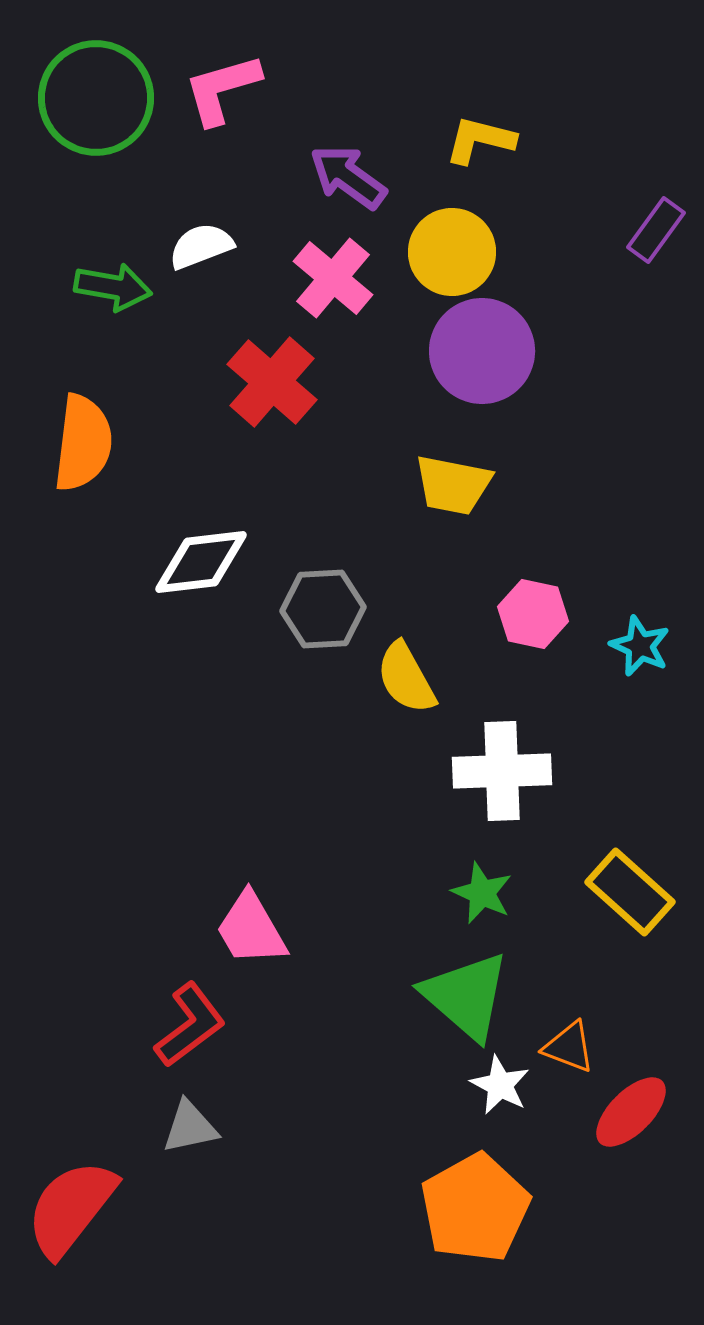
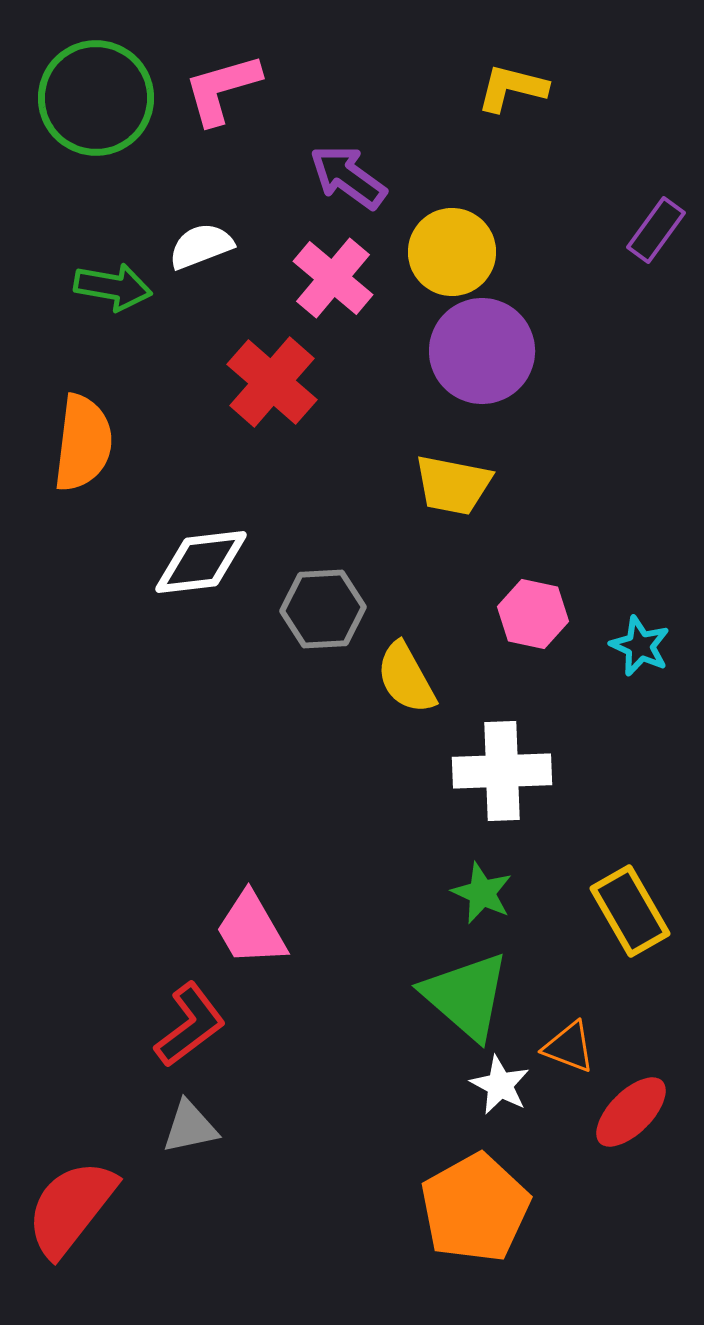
yellow L-shape: moved 32 px right, 52 px up
yellow rectangle: moved 19 px down; rotated 18 degrees clockwise
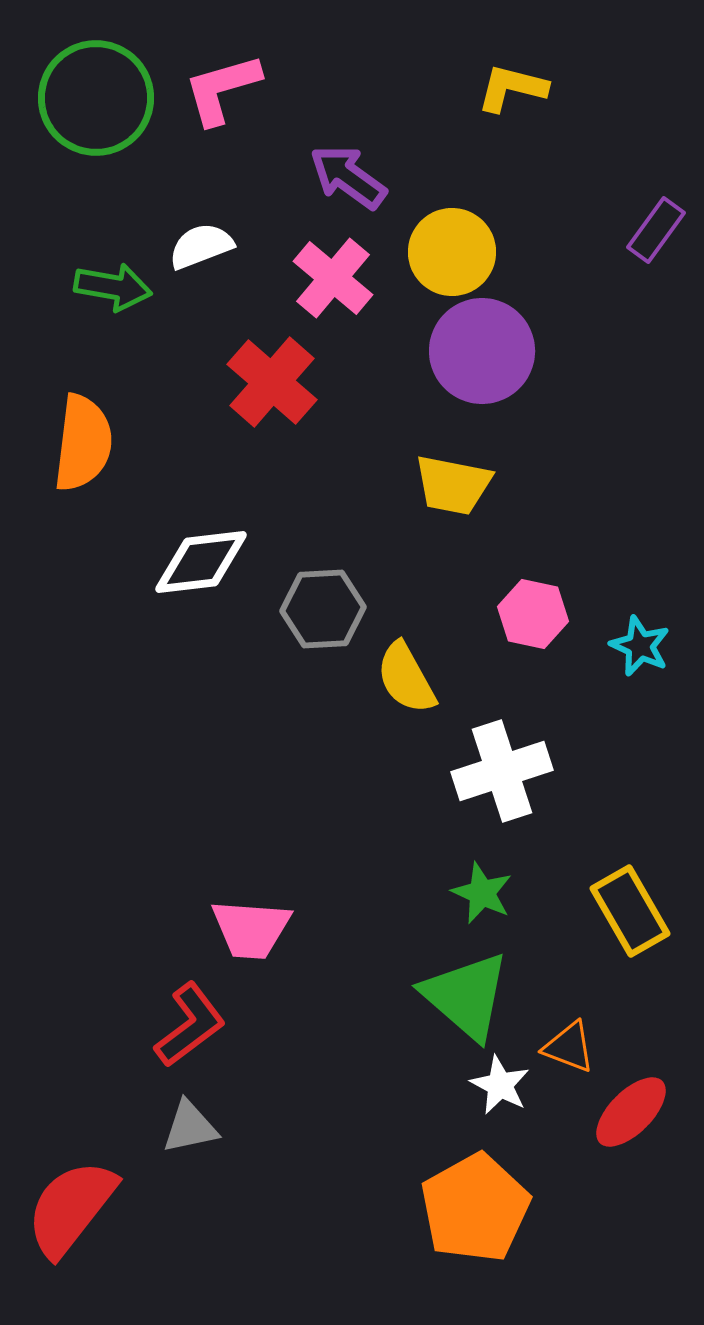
white cross: rotated 16 degrees counterclockwise
pink trapezoid: rotated 56 degrees counterclockwise
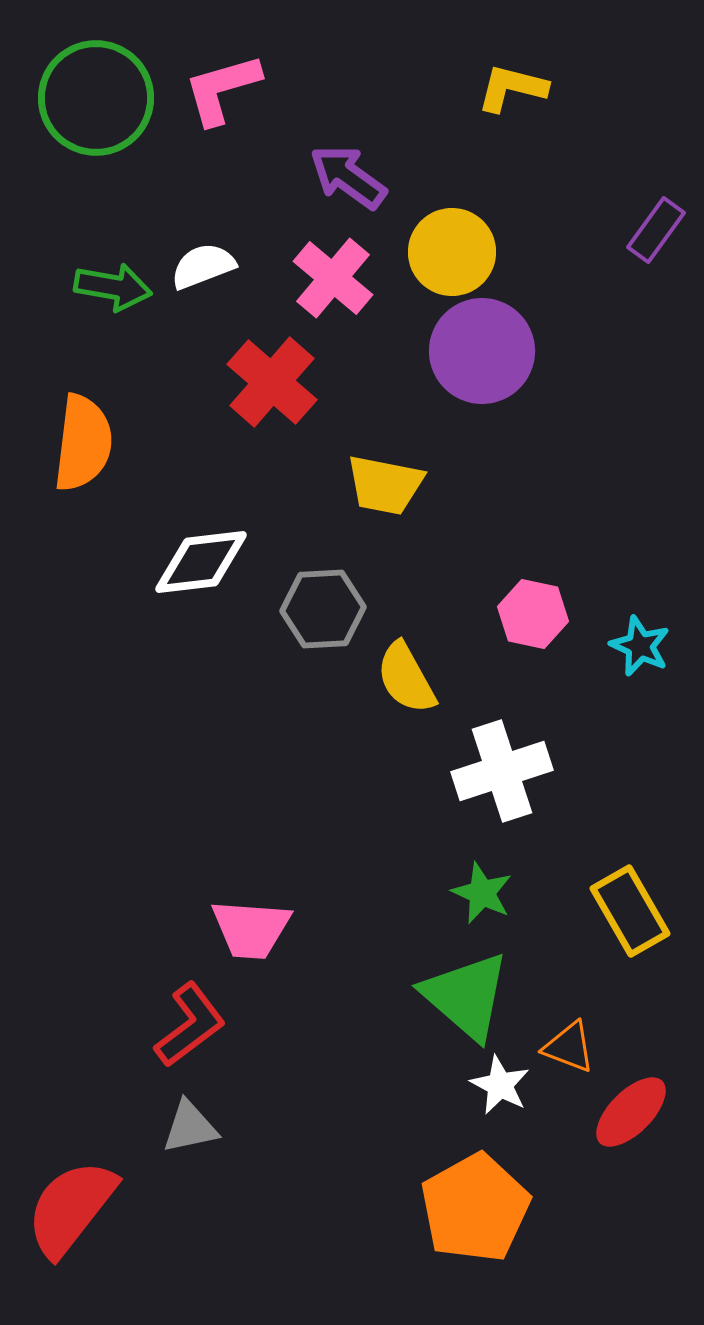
white semicircle: moved 2 px right, 20 px down
yellow trapezoid: moved 68 px left
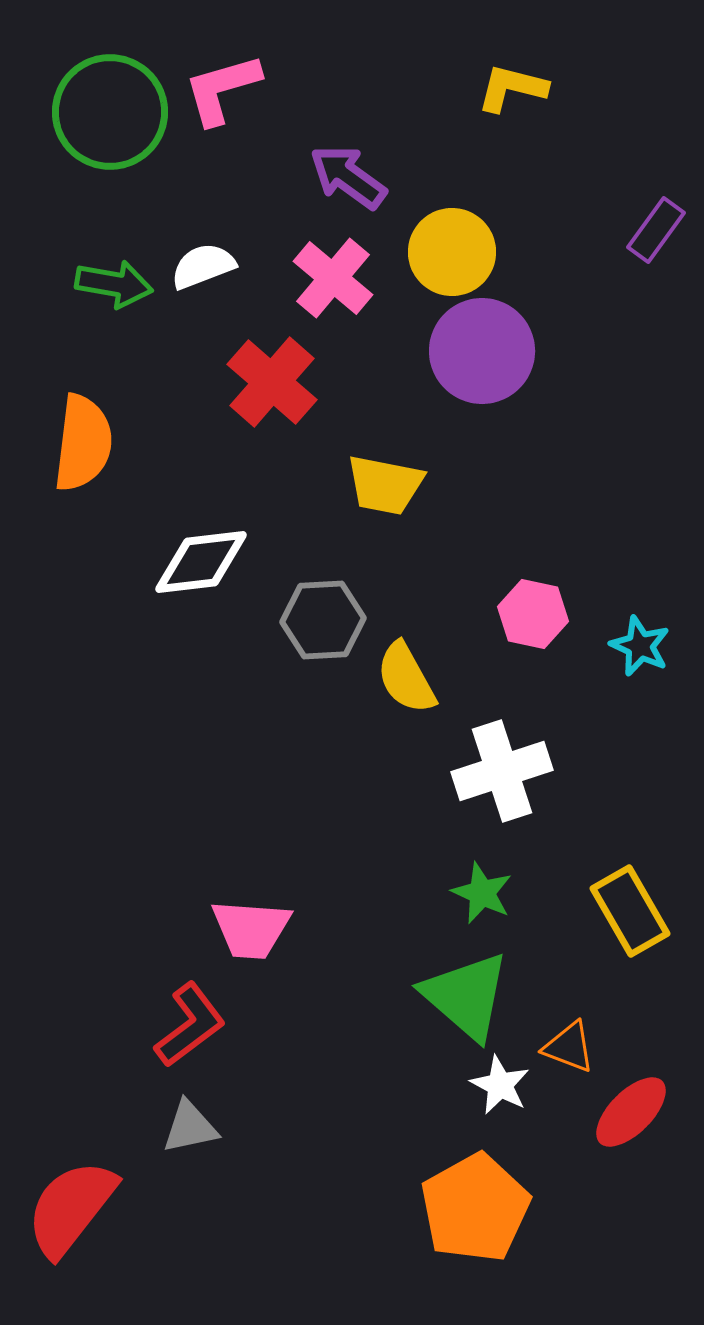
green circle: moved 14 px right, 14 px down
green arrow: moved 1 px right, 3 px up
gray hexagon: moved 11 px down
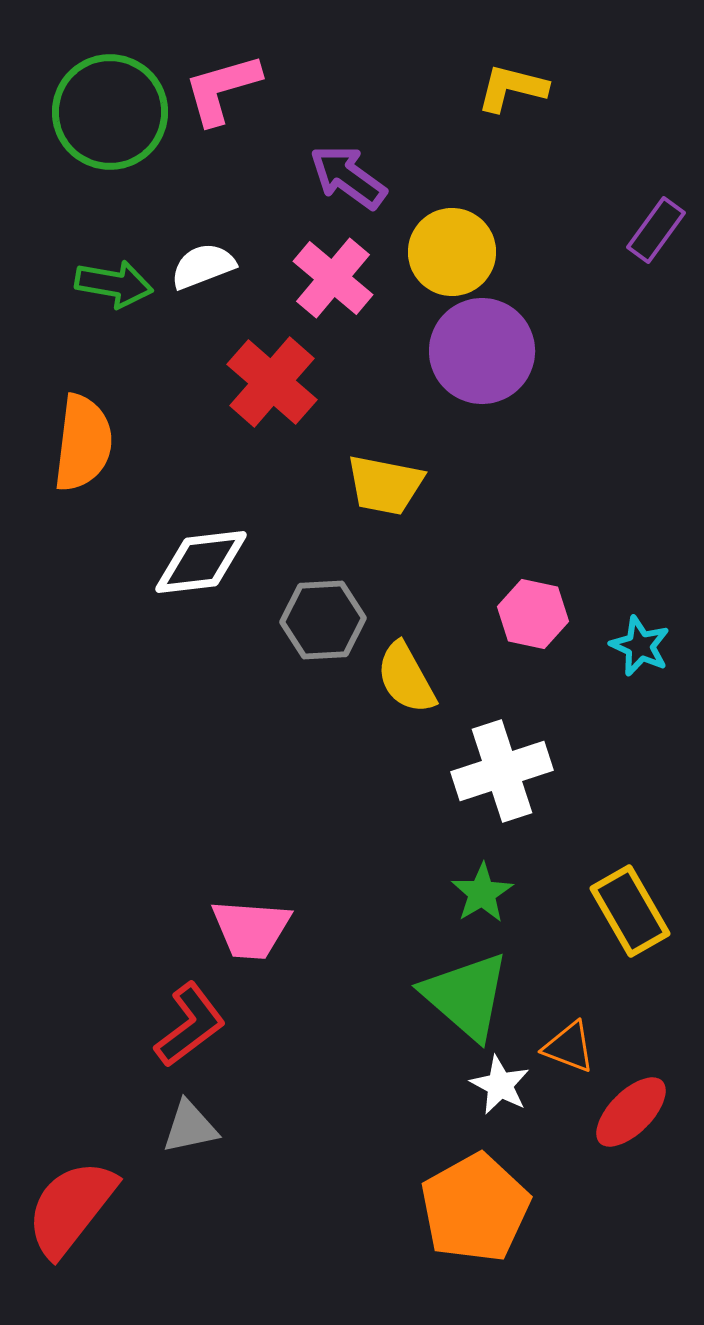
green star: rotated 16 degrees clockwise
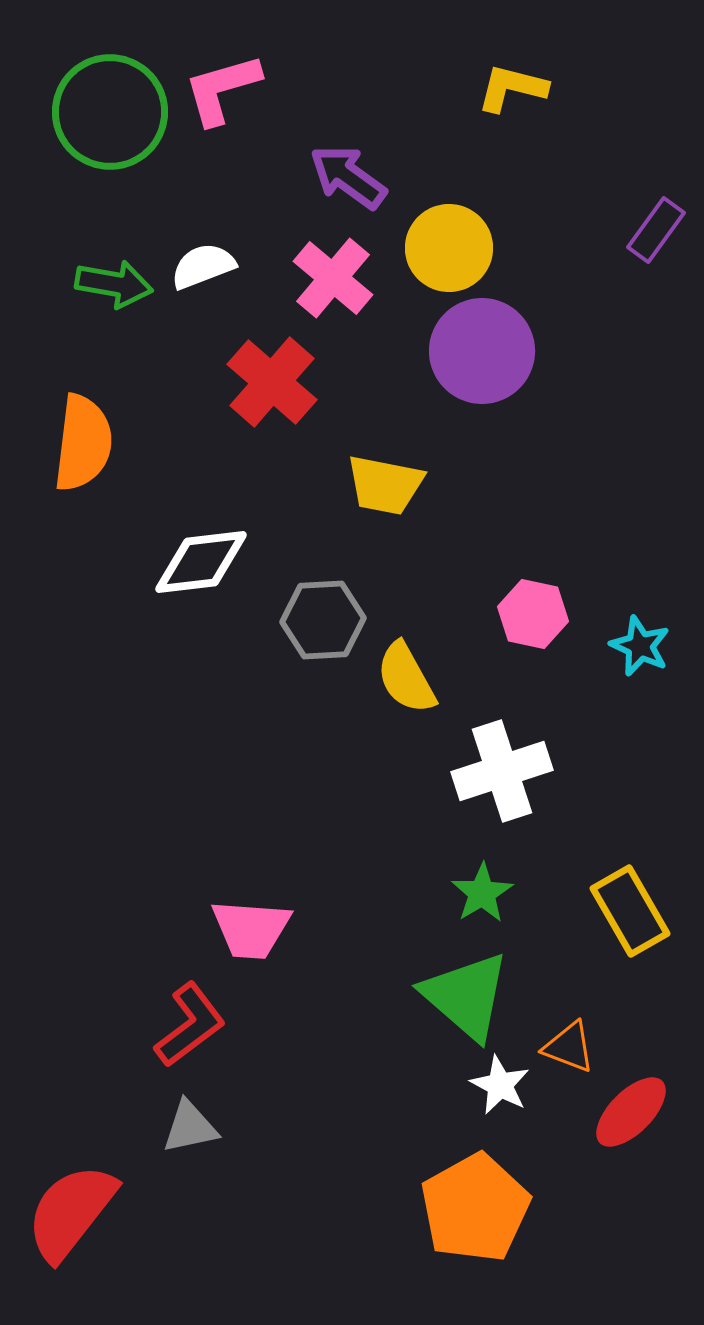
yellow circle: moved 3 px left, 4 px up
red semicircle: moved 4 px down
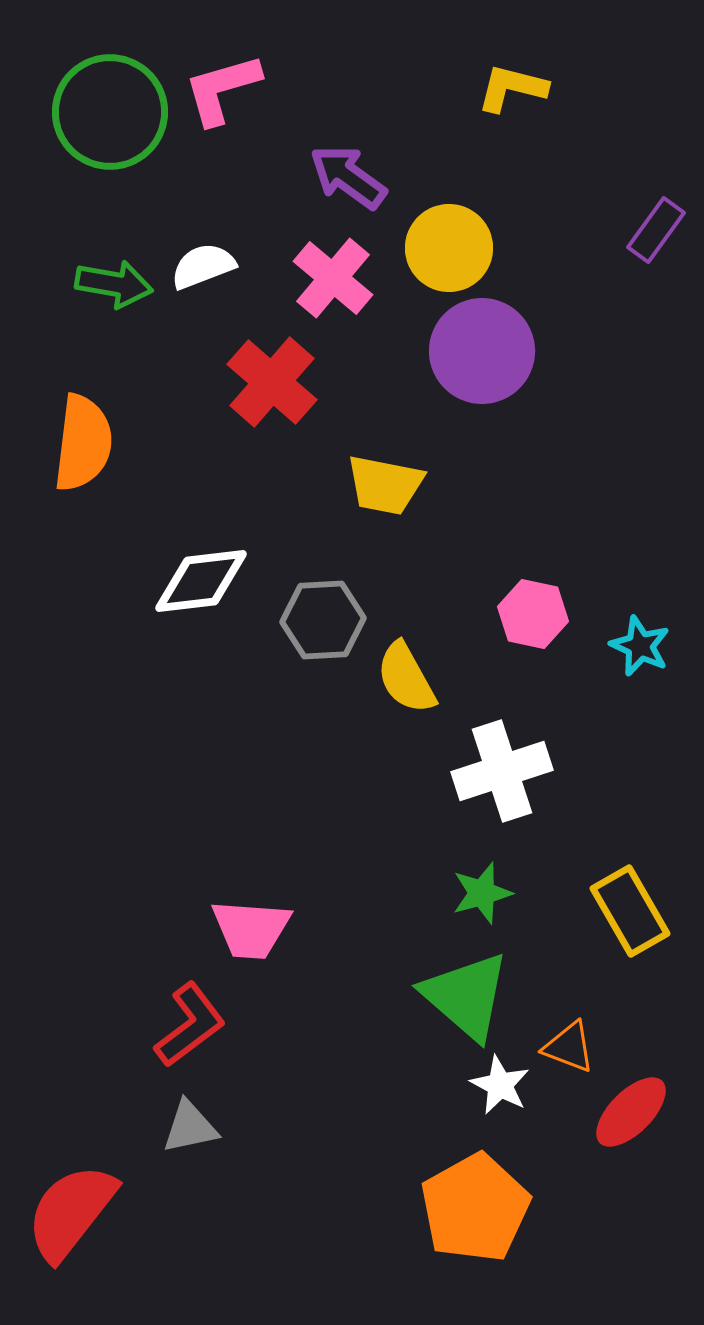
white diamond: moved 19 px down
green star: rotated 16 degrees clockwise
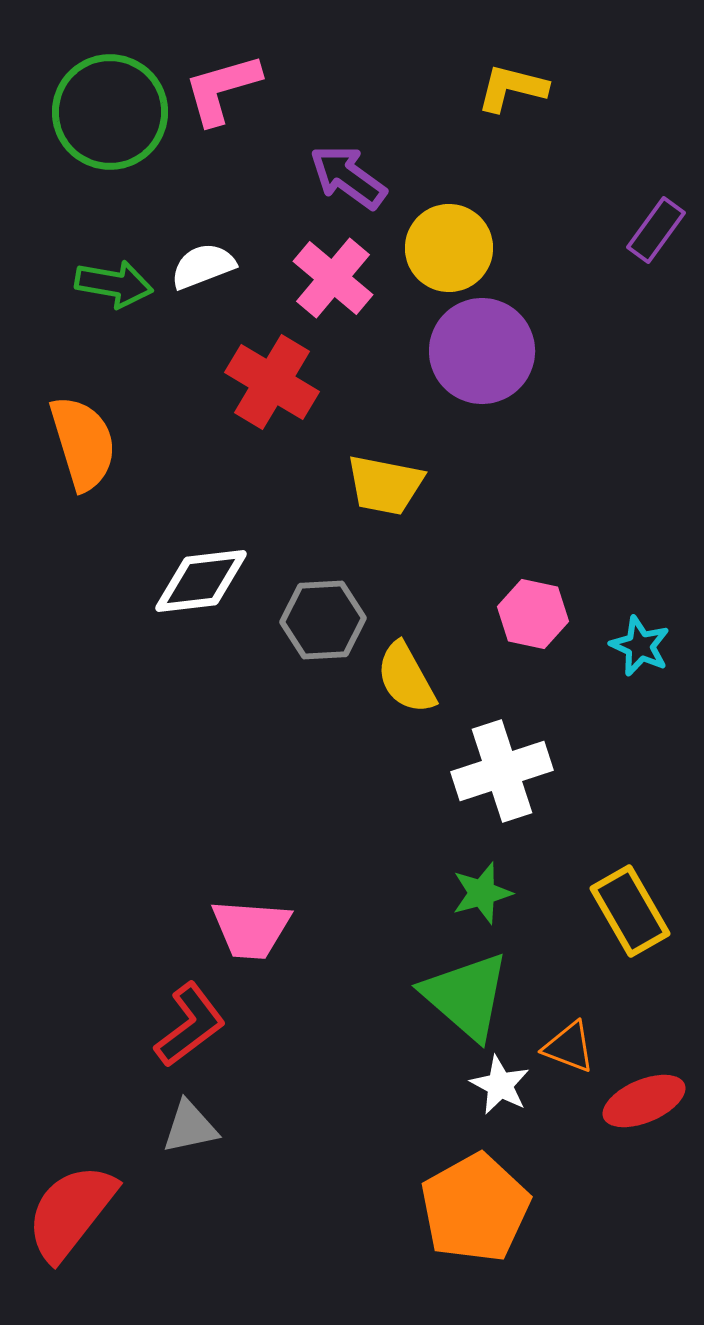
red cross: rotated 10 degrees counterclockwise
orange semicircle: rotated 24 degrees counterclockwise
red ellipse: moved 13 px right, 11 px up; rotated 22 degrees clockwise
